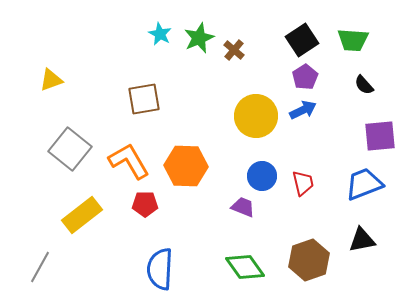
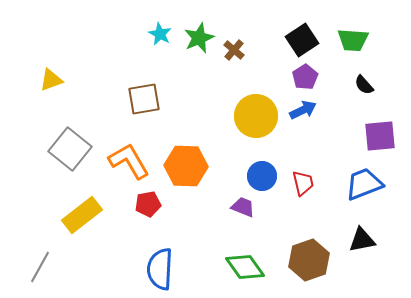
red pentagon: moved 3 px right; rotated 10 degrees counterclockwise
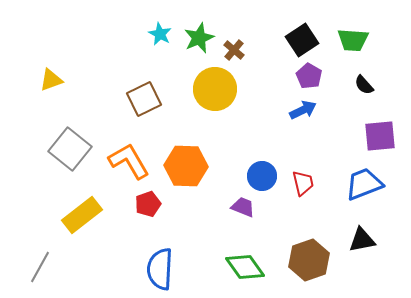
purple pentagon: moved 4 px right, 1 px up; rotated 10 degrees counterclockwise
brown square: rotated 16 degrees counterclockwise
yellow circle: moved 41 px left, 27 px up
red pentagon: rotated 10 degrees counterclockwise
